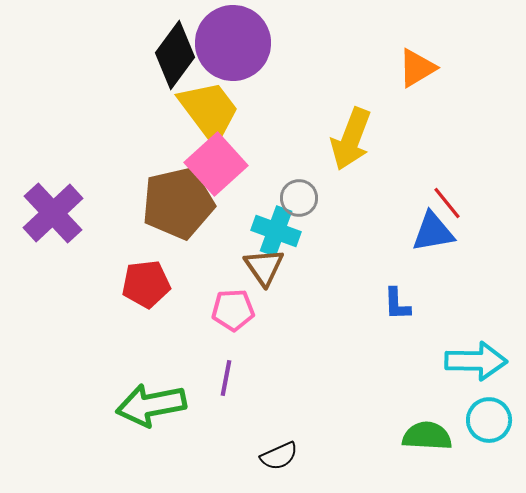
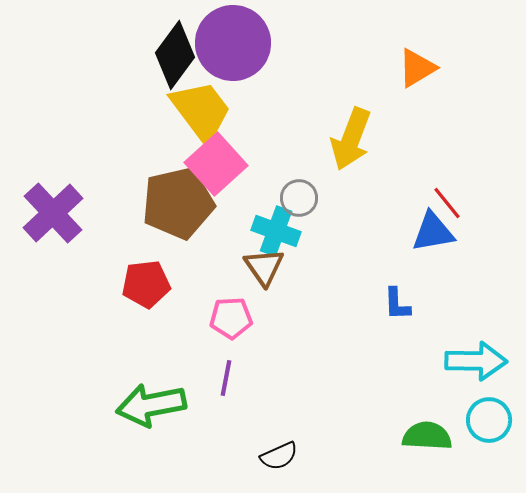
yellow trapezoid: moved 8 px left
pink pentagon: moved 2 px left, 8 px down
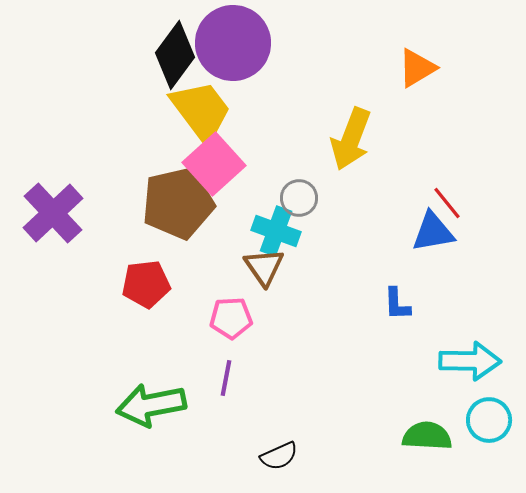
pink square: moved 2 px left
cyan arrow: moved 6 px left
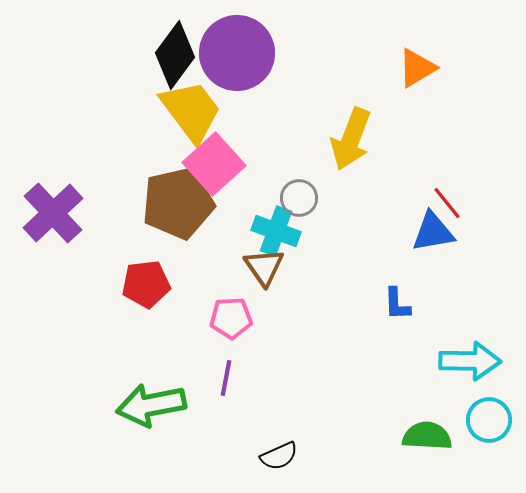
purple circle: moved 4 px right, 10 px down
yellow trapezoid: moved 10 px left
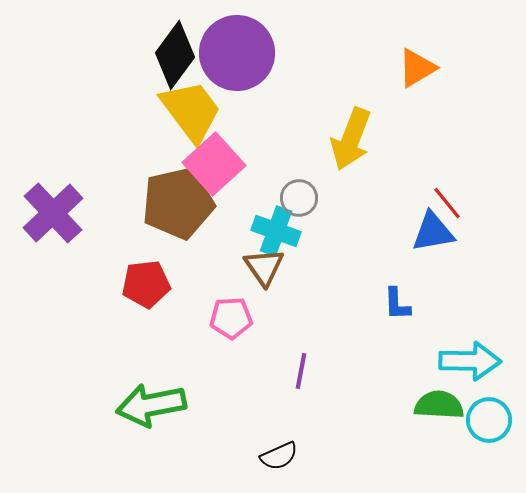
purple line: moved 75 px right, 7 px up
green semicircle: moved 12 px right, 31 px up
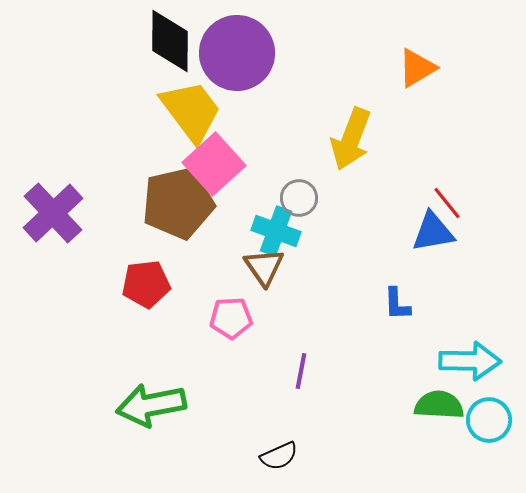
black diamond: moved 5 px left, 14 px up; rotated 36 degrees counterclockwise
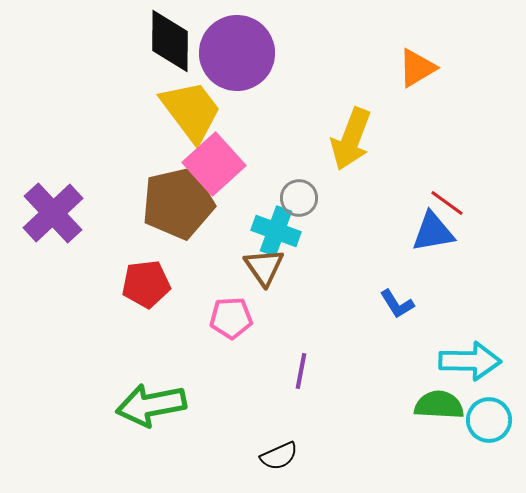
red line: rotated 15 degrees counterclockwise
blue L-shape: rotated 30 degrees counterclockwise
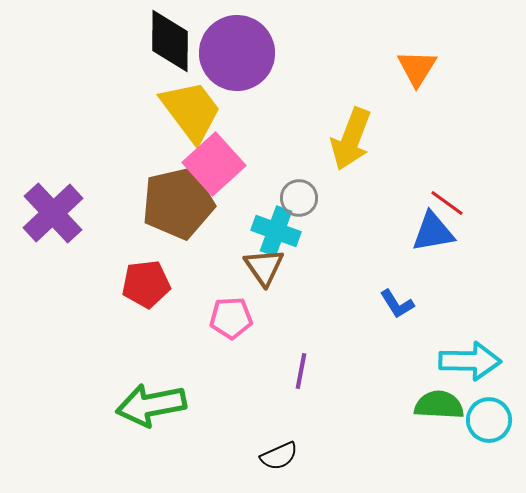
orange triangle: rotated 27 degrees counterclockwise
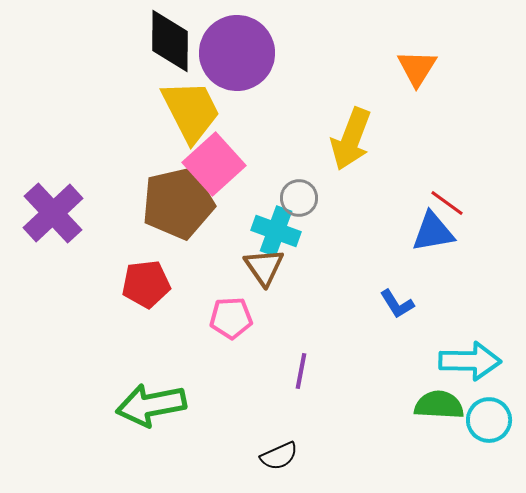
yellow trapezoid: rotated 10 degrees clockwise
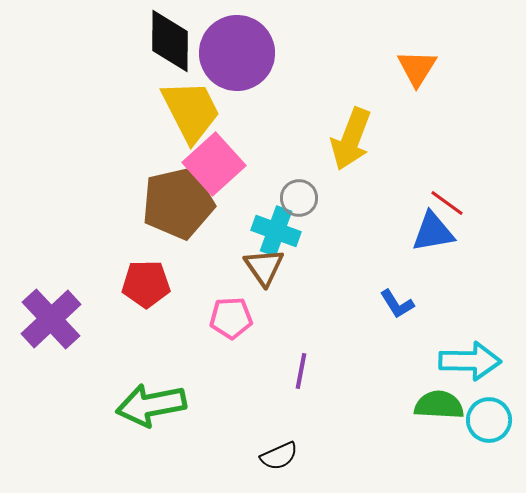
purple cross: moved 2 px left, 106 px down
red pentagon: rotated 6 degrees clockwise
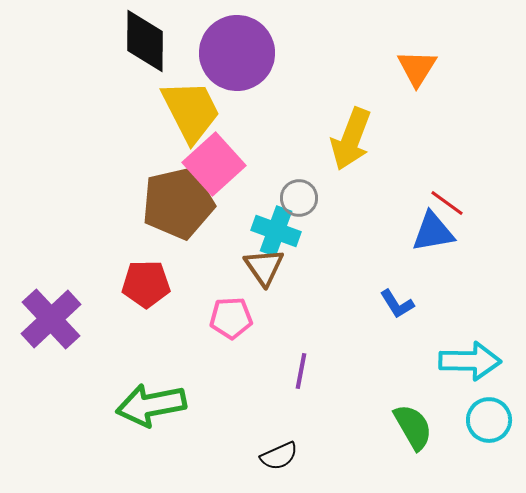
black diamond: moved 25 px left
green semicircle: moved 26 px left, 22 px down; rotated 57 degrees clockwise
